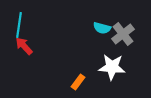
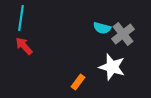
cyan line: moved 2 px right, 7 px up
white star: rotated 12 degrees clockwise
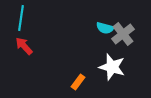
cyan semicircle: moved 3 px right
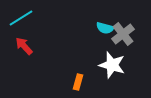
cyan line: rotated 50 degrees clockwise
white star: moved 2 px up
orange rectangle: rotated 21 degrees counterclockwise
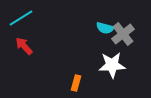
white star: rotated 20 degrees counterclockwise
orange rectangle: moved 2 px left, 1 px down
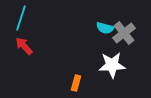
cyan line: rotated 40 degrees counterclockwise
gray cross: moved 1 px right, 1 px up
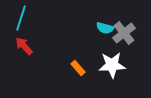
orange rectangle: moved 2 px right, 15 px up; rotated 56 degrees counterclockwise
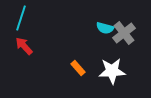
white star: moved 6 px down
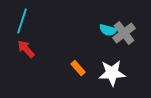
cyan line: moved 1 px right, 3 px down
cyan semicircle: moved 3 px right, 2 px down
red arrow: moved 2 px right, 3 px down
white star: moved 2 px down
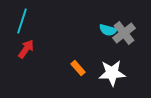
red arrow: rotated 78 degrees clockwise
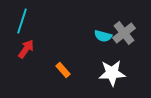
cyan semicircle: moved 5 px left, 6 px down
orange rectangle: moved 15 px left, 2 px down
